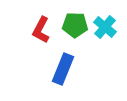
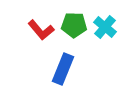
green pentagon: moved 1 px left
red L-shape: rotated 68 degrees counterclockwise
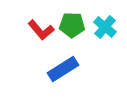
green pentagon: moved 2 px left
blue rectangle: rotated 36 degrees clockwise
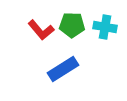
cyan cross: rotated 30 degrees counterclockwise
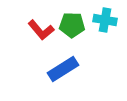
cyan cross: moved 7 px up
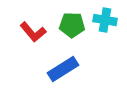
red L-shape: moved 8 px left, 2 px down
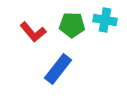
blue rectangle: moved 5 px left; rotated 20 degrees counterclockwise
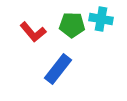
cyan cross: moved 4 px left, 1 px up
